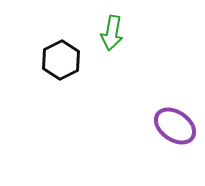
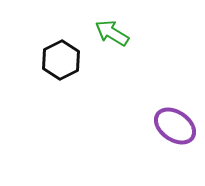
green arrow: rotated 112 degrees clockwise
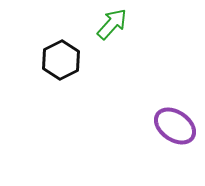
green arrow: moved 9 px up; rotated 100 degrees clockwise
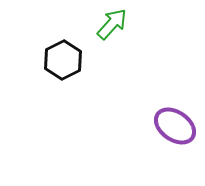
black hexagon: moved 2 px right
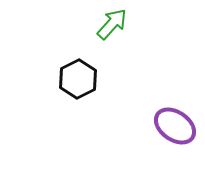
black hexagon: moved 15 px right, 19 px down
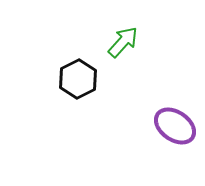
green arrow: moved 11 px right, 18 px down
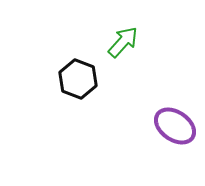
black hexagon: rotated 12 degrees counterclockwise
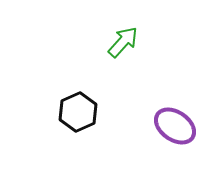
black hexagon: moved 33 px down; rotated 15 degrees clockwise
